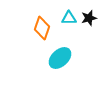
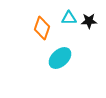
black star: moved 3 px down; rotated 14 degrees clockwise
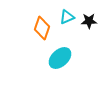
cyan triangle: moved 2 px left, 1 px up; rotated 21 degrees counterclockwise
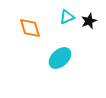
black star: rotated 21 degrees counterclockwise
orange diamond: moved 12 px left; rotated 35 degrees counterclockwise
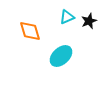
orange diamond: moved 3 px down
cyan ellipse: moved 1 px right, 2 px up
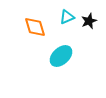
orange diamond: moved 5 px right, 4 px up
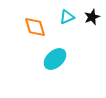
black star: moved 3 px right, 4 px up
cyan ellipse: moved 6 px left, 3 px down
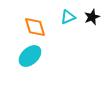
cyan triangle: moved 1 px right
cyan ellipse: moved 25 px left, 3 px up
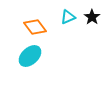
black star: rotated 14 degrees counterclockwise
orange diamond: rotated 20 degrees counterclockwise
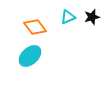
black star: rotated 21 degrees clockwise
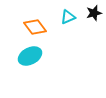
black star: moved 2 px right, 4 px up
cyan ellipse: rotated 15 degrees clockwise
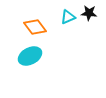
black star: moved 5 px left; rotated 21 degrees clockwise
